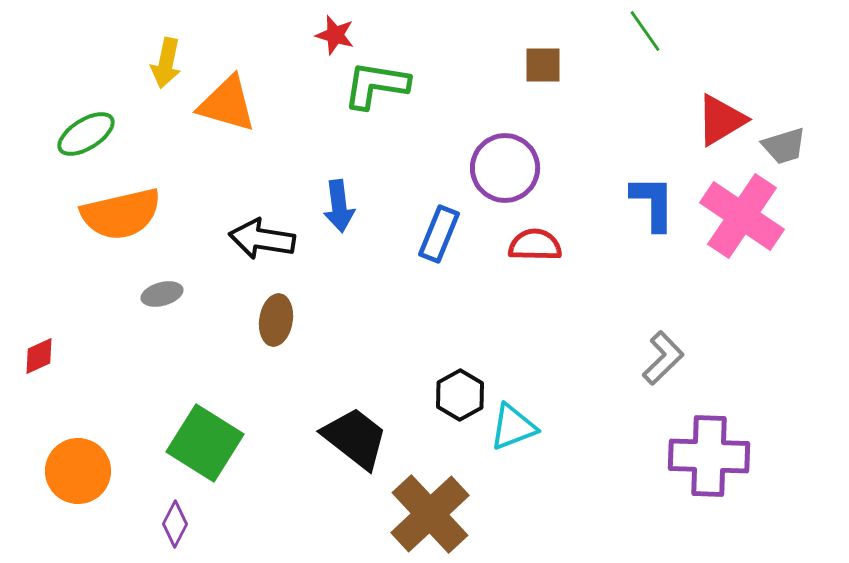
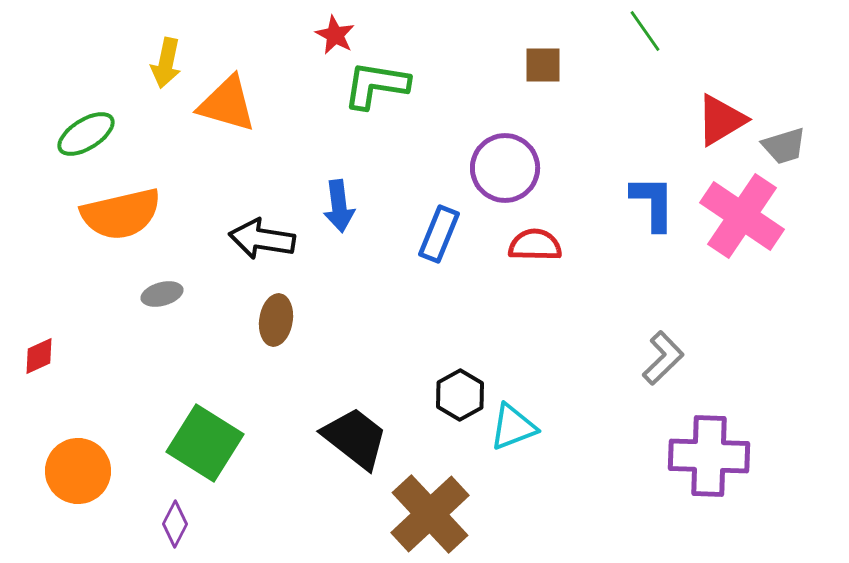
red star: rotated 12 degrees clockwise
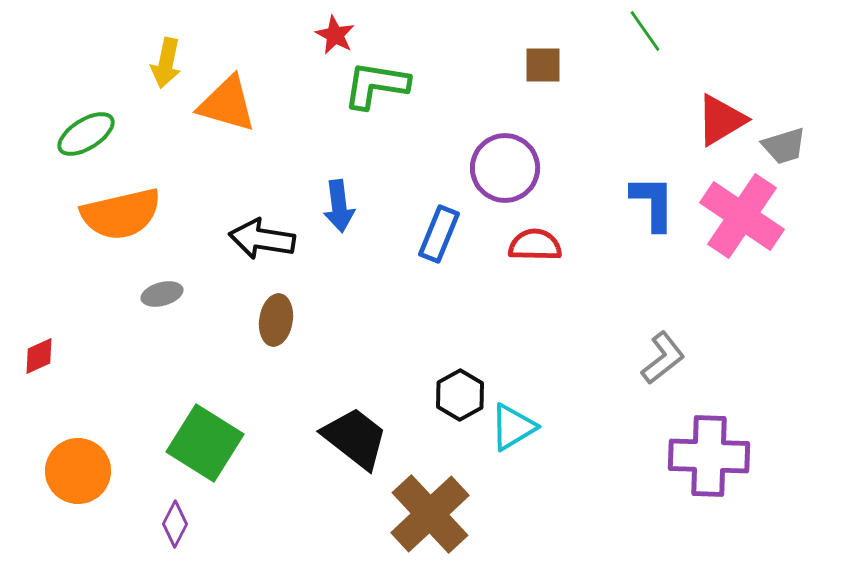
gray L-shape: rotated 6 degrees clockwise
cyan triangle: rotated 10 degrees counterclockwise
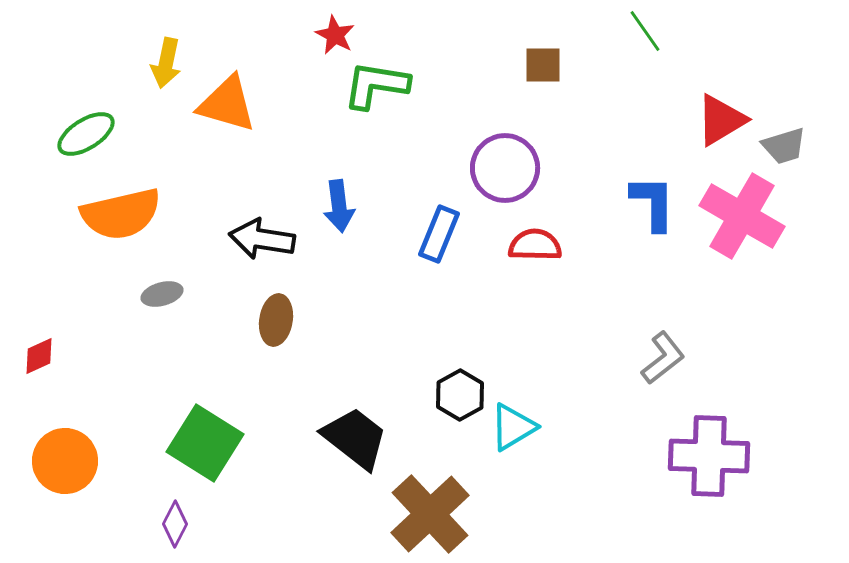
pink cross: rotated 4 degrees counterclockwise
orange circle: moved 13 px left, 10 px up
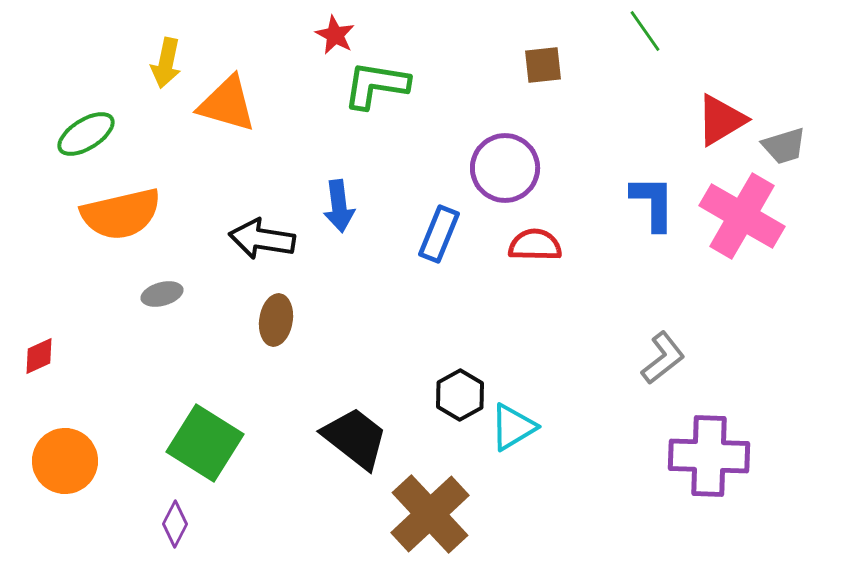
brown square: rotated 6 degrees counterclockwise
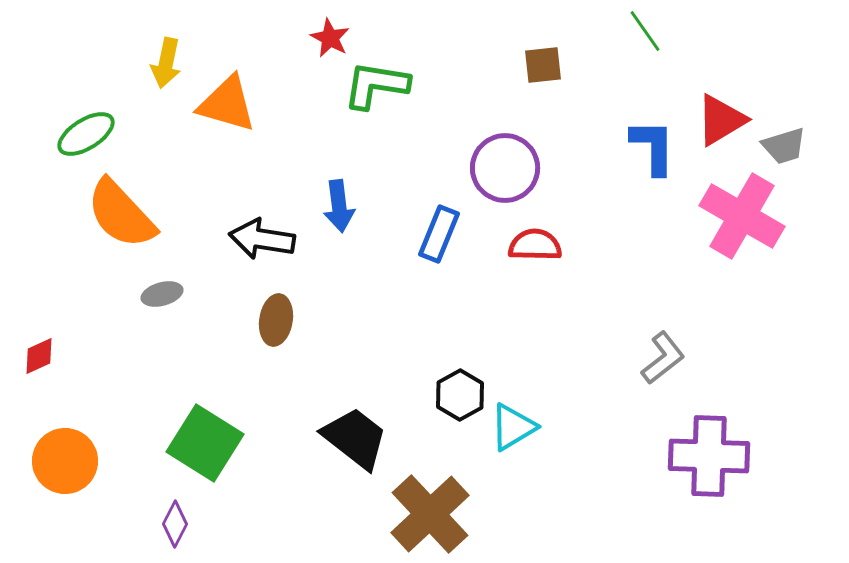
red star: moved 5 px left, 3 px down
blue L-shape: moved 56 px up
orange semicircle: rotated 60 degrees clockwise
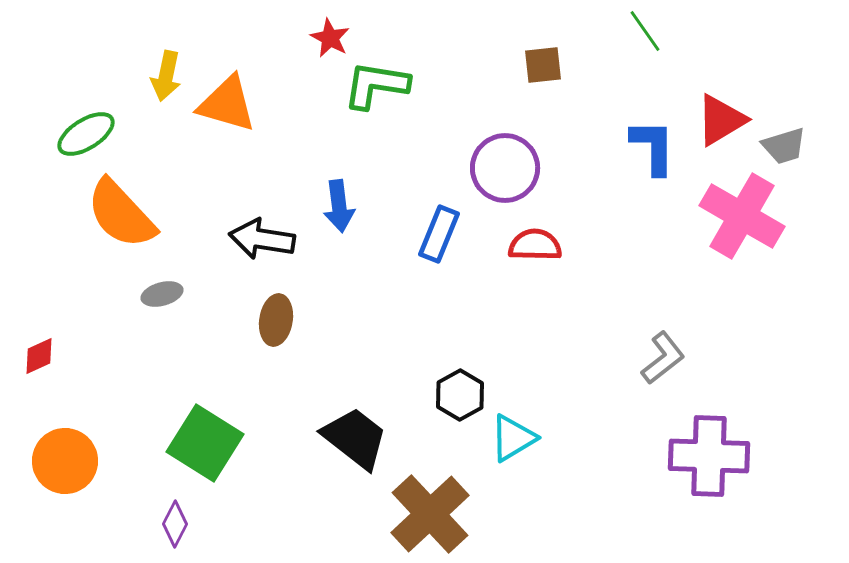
yellow arrow: moved 13 px down
cyan triangle: moved 11 px down
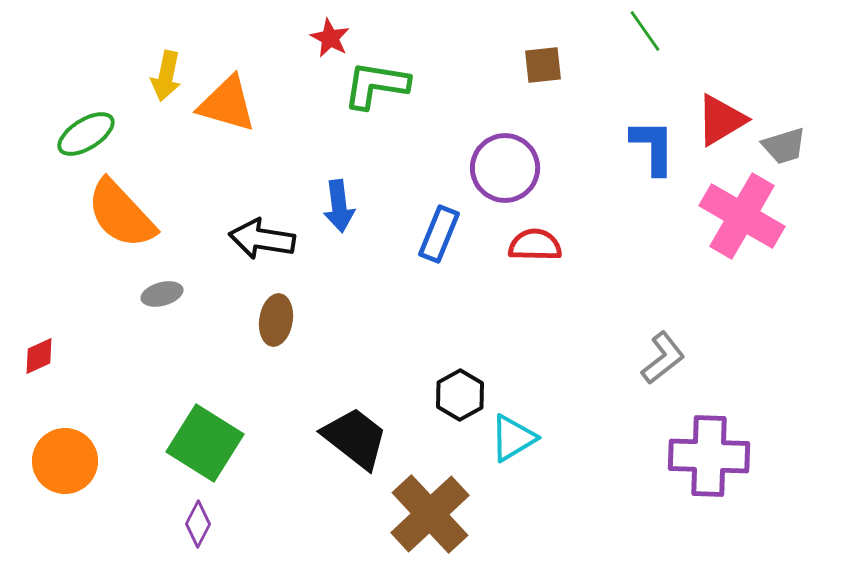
purple diamond: moved 23 px right
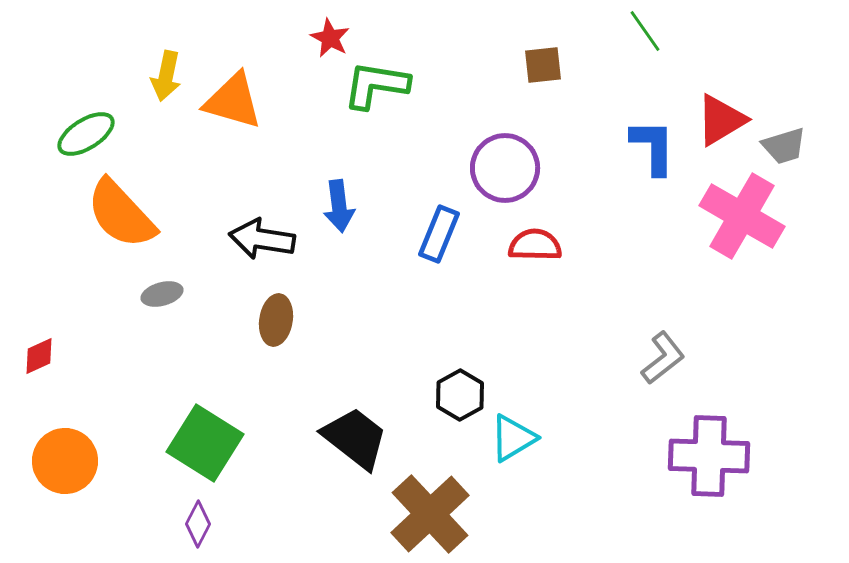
orange triangle: moved 6 px right, 3 px up
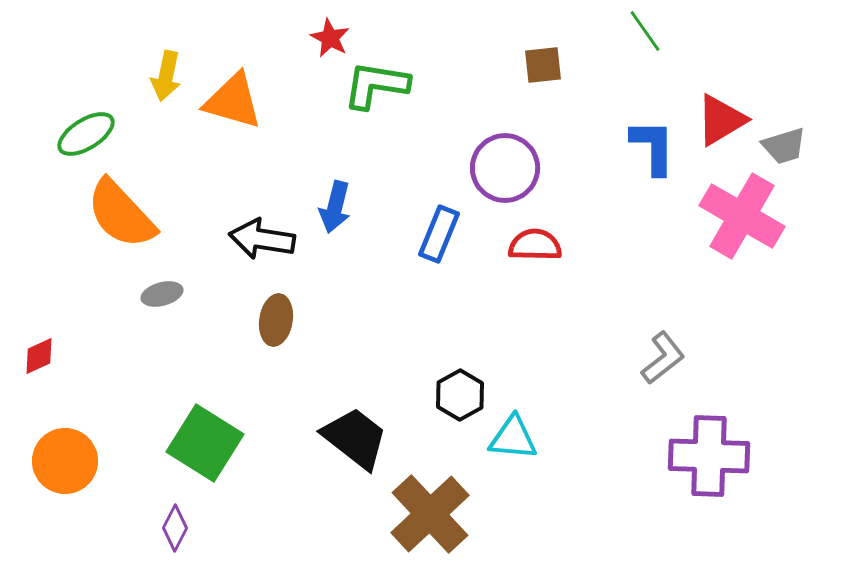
blue arrow: moved 4 px left, 1 px down; rotated 21 degrees clockwise
cyan triangle: rotated 36 degrees clockwise
purple diamond: moved 23 px left, 4 px down
